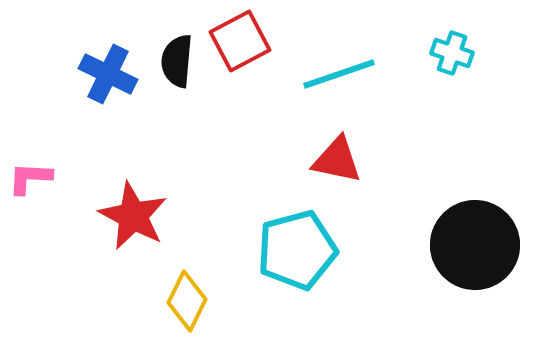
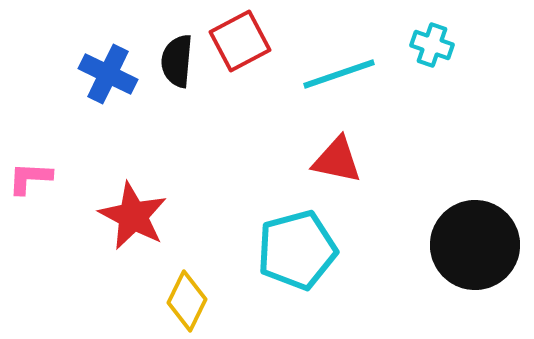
cyan cross: moved 20 px left, 8 px up
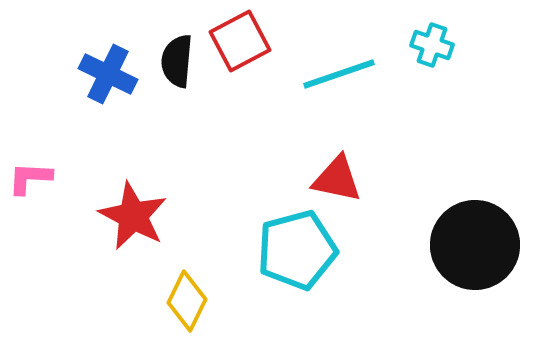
red triangle: moved 19 px down
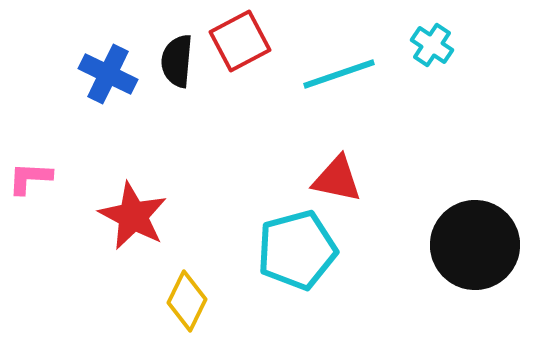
cyan cross: rotated 15 degrees clockwise
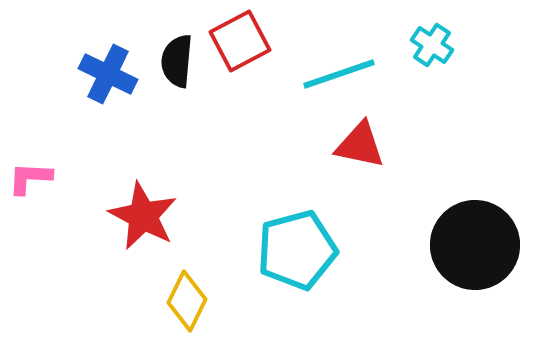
red triangle: moved 23 px right, 34 px up
red star: moved 10 px right
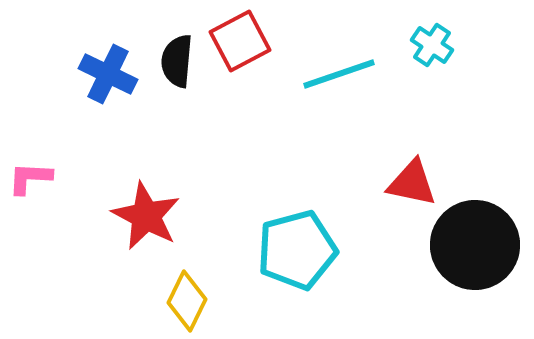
red triangle: moved 52 px right, 38 px down
red star: moved 3 px right
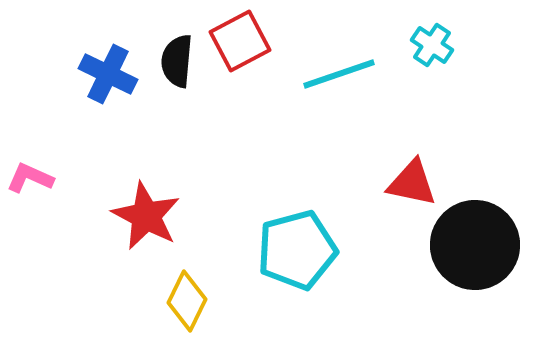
pink L-shape: rotated 21 degrees clockwise
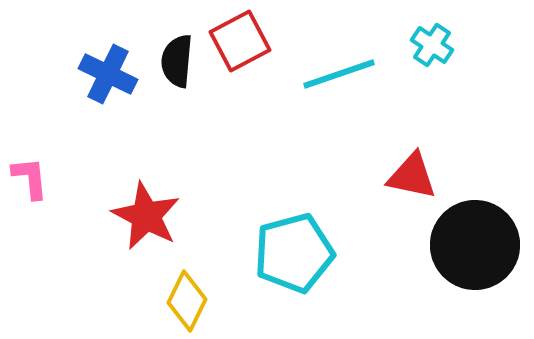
pink L-shape: rotated 60 degrees clockwise
red triangle: moved 7 px up
cyan pentagon: moved 3 px left, 3 px down
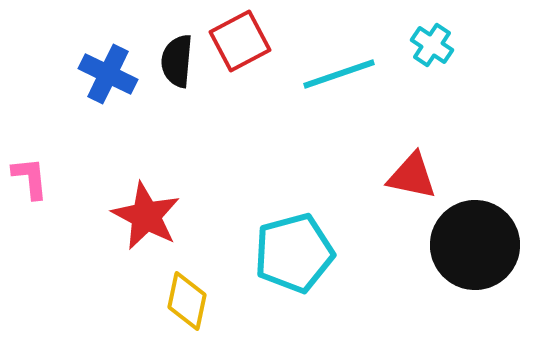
yellow diamond: rotated 14 degrees counterclockwise
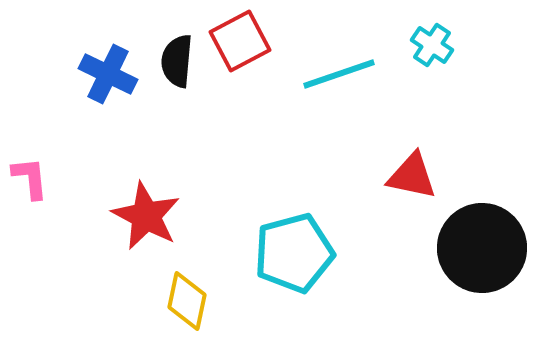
black circle: moved 7 px right, 3 px down
